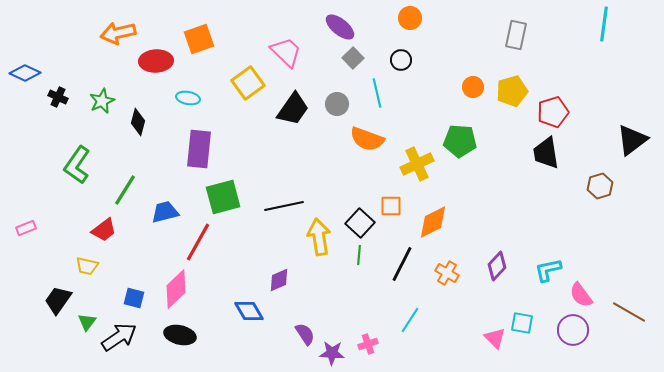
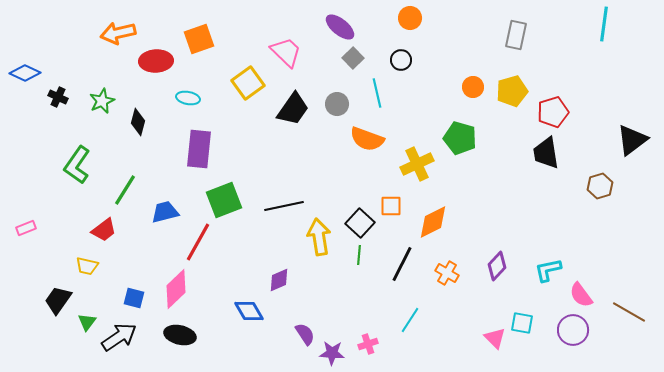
green pentagon at (460, 141): moved 3 px up; rotated 12 degrees clockwise
green square at (223, 197): moved 1 px right, 3 px down; rotated 6 degrees counterclockwise
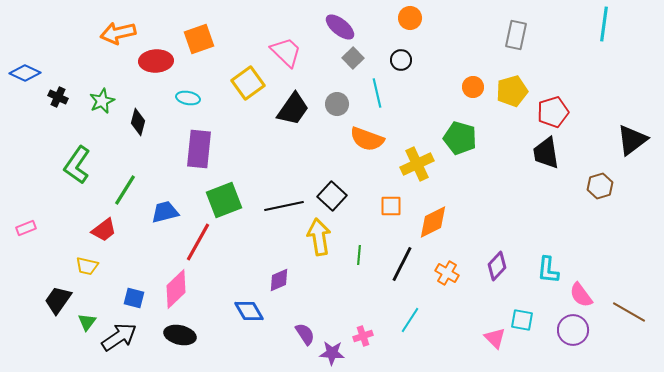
black square at (360, 223): moved 28 px left, 27 px up
cyan L-shape at (548, 270): rotated 72 degrees counterclockwise
cyan square at (522, 323): moved 3 px up
pink cross at (368, 344): moved 5 px left, 8 px up
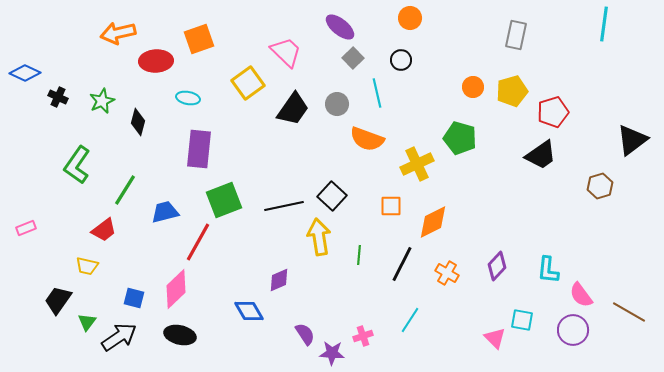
black trapezoid at (546, 153): moved 5 px left, 2 px down; rotated 116 degrees counterclockwise
